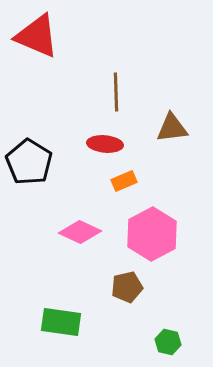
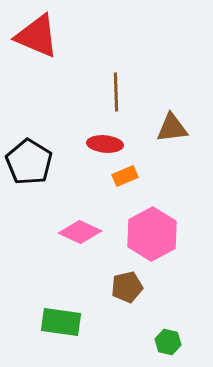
orange rectangle: moved 1 px right, 5 px up
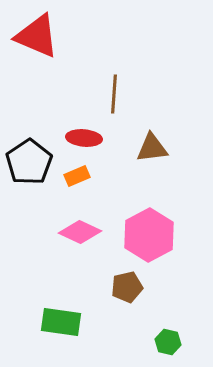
brown line: moved 2 px left, 2 px down; rotated 6 degrees clockwise
brown triangle: moved 20 px left, 20 px down
red ellipse: moved 21 px left, 6 px up
black pentagon: rotated 6 degrees clockwise
orange rectangle: moved 48 px left
pink hexagon: moved 3 px left, 1 px down
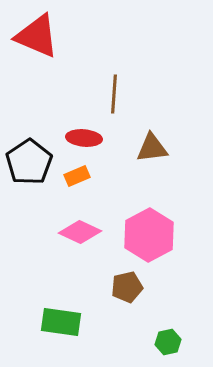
green hexagon: rotated 25 degrees counterclockwise
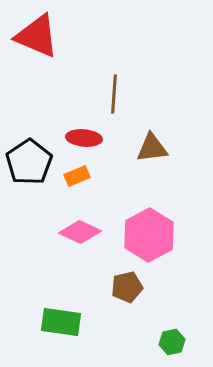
green hexagon: moved 4 px right
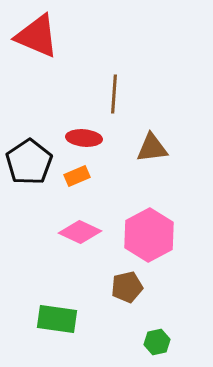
green rectangle: moved 4 px left, 3 px up
green hexagon: moved 15 px left
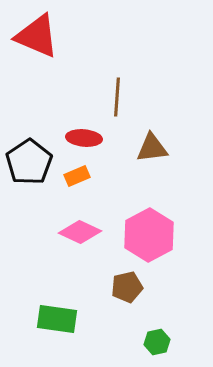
brown line: moved 3 px right, 3 px down
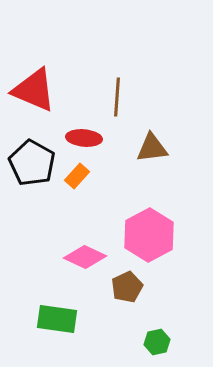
red triangle: moved 3 px left, 54 px down
black pentagon: moved 3 px right, 1 px down; rotated 9 degrees counterclockwise
orange rectangle: rotated 25 degrees counterclockwise
pink diamond: moved 5 px right, 25 px down
brown pentagon: rotated 12 degrees counterclockwise
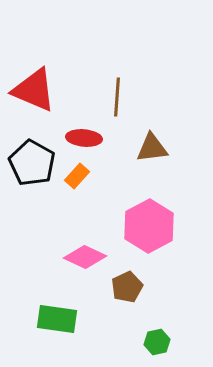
pink hexagon: moved 9 px up
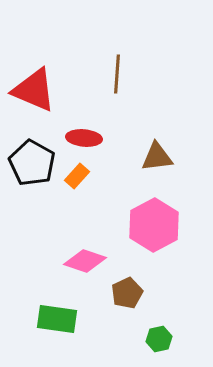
brown line: moved 23 px up
brown triangle: moved 5 px right, 9 px down
pink hexagon: moved 5 px right, 1 px up
pink diamond: moved 4 px down; rotated 6 degrees counterclockwise
brown pentagon: moved 6 px down
green hexagon: moved 2 px right, 3 px up
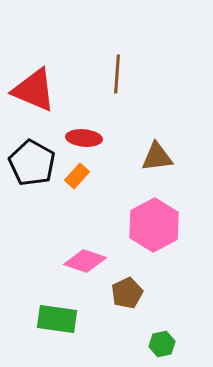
green hexagon: moved 3 px right, 5 px down
